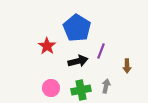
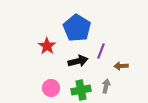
brown arrow: moved 6 px left; rotated 88 degrees clockwise
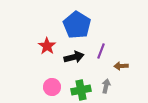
blue pentagon: moved 3 px up
black arrow: moved 4 px left, 4 px up
pink circle: moved 1 px right, 1 px up
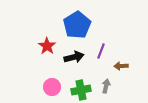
blue pentagon: rotated 8 degrees clockwise
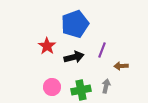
blue pentagon: moved 2 px left, 1 px up; rotated 12 degrees clockwise
purple line: moved 1 px right, 1 px up
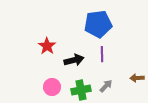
blue pentagon: moved 23 px right; rotated 12 degrees clockwise
purple line: moved 4 px down; rotated 21 degrees counterclockwise
black arrow: moved 3 px down
brown arrow: moved 16 px right, 12 px down
gray arrow: rotated 32 degrees clockwise
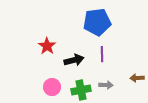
blue pentagon: moved 1 px left, 2 px up
gray arrow: moved 1 px up; rotated 48 degrees clockwise
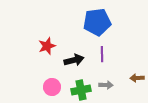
red star: rotated 18 degrees clockwise
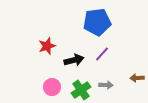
purple line: rotated 42 degrees clockwise
green cross: rotated 24 degrees counterclockwise
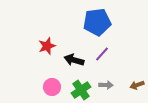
black arrow: rotated 150 degrees counterclockwise
brown arrow: moved 7 px down; rotated 16 degrees counterclockwise
